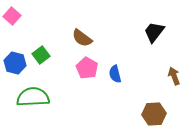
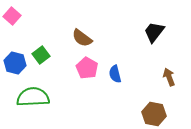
brown arrow: moved 5 px left, 1 px down
brown hexagon: rotated 15 degrees clockwise
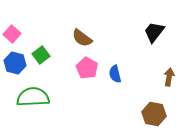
pink square: moved 18 px down
brown arrow: rotated 30 degrees clockwise
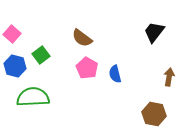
blue hexagon: moved 3 px down
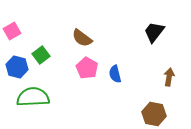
pink square: moved 3 px up; rotated 18 degrees clockwise
blue hexagon: moved 2 px right, 1 px down
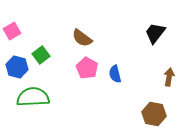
black trapezoid: moved 1 px right, 1 px down
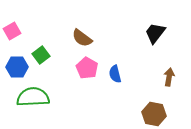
blue hexagon: rotated 15 degrees counterclockwise
